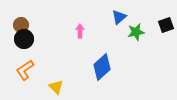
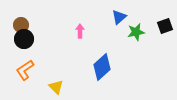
black square: moved 1 px left, 1 px down
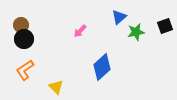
pink arrow: rotated 136 degrees counterclockwise
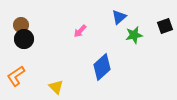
green star: moved 2 px left, 3 px down
orange L-shape: moved 9 px left, 6 px down
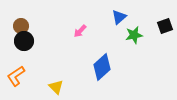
brown circle: moved 1 px down
black circle: moved 2 px down
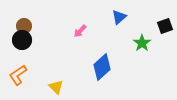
brown circle: moved 3 px right
green star: moved 8 px right, 8 px down; rotated 24 degrees counterclockwise
black circle: moved 2 px left, 1 px up
orange L-shape: moved 2 px right, 1 px up
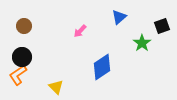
black square: moved 3 px left
black circle: moved 17 px down
blue diamond: rotated 8 degrees clockwise
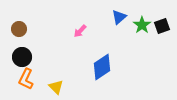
brown circle: moved 5 px left, 3 px down
green star: moved 18 px up
orange L-shape: moved 8 px right, 4 px down; rotated 30 degrees counterclockwise
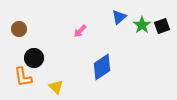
black circle: moved 12 px right, 1 px down
orange L-shape: moved 3 px left, 2 px up; rotated 35 degrees counterclockwise
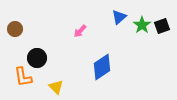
brown circle: moved 4 px left
black circle: moved 3 px right
